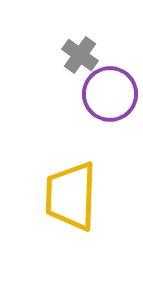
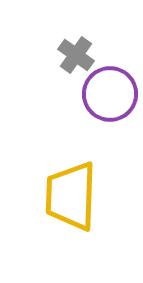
gray cross: moved 4 px left
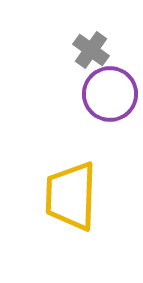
gray cross: moved 15 px right, 5 px up
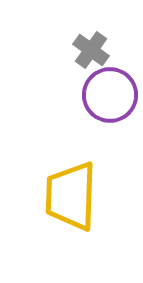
purple circle: moved 1 px down
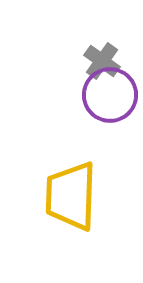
gray cross: moved 11 px right, 11 px down
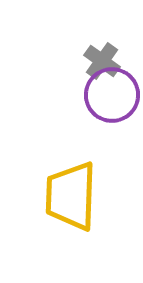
purple circle: moved 2 px right
